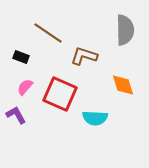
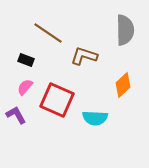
black rectangle: moved 5 px right, 3 px down
orange diamond: rotated 65 degrees clockwise
red square: moved 3 px left, 6 px down
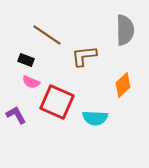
brown line: moved 1 px left, 2 px down
brown L-shape: rotated 24 degrees counterclockwise
pink semicircle: moved 6 px right, 5 px up; rotated 108 degrees counterclockwise
red square: moved 2 px down
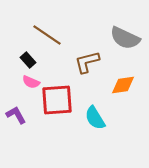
gray semicircle: moved 8 px down; rotated 116 degrees clockwise
brown L-shape: moved 3 px right, 6 px down; rotated 8 degrees counterclockwise
black rectangle: moved 2 px right; rotated 28 degrees clockwise
orange diamond: rotated 35 degrees clockwise
red square: moved 2 px up; rotated 28 degrees counterclockwise
cyan semicircle: rotated 55 degrees clockwise
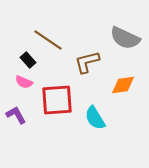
brown line: moved 1 px right, 5 px down
pink semicircle: moved 7 px left
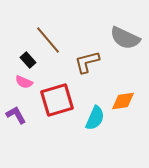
brown line: rotated 16 degrees clockwise
orange diamond: moved 16 px down
red square: rotated 12 degrees counterclockwise
cyan semicircle: rotated 125 degrees counterclockwise
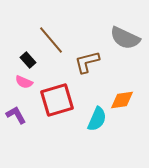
brown line: moved 3 px right
orange diamond: moved 1 px left, 1 px up
cyan semicircle: moved 2 px right, 1 px down
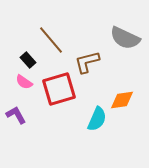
pink semicircle: rotated 12 degrees clockwise
red square: moved 2 px right, 11 px up
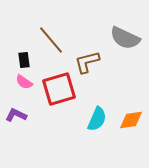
black rectangle: moved 4 px left; rotated 35 degrees clockwise
orange diamond: moved 9 px right, 20 px down
purple L-shape: rotated 35 degrees counterclockwise
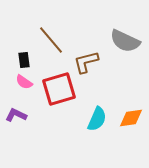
gray semicircle: moved 3 px down
brown L-shape: moved 1 px left
orange diamond: moved 2 px up
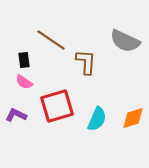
brown line: rotated 16 degrees counterclockwise
brown L-shape: rotated 108 degrees clockwise
red square: moved 2 px left, 17 px down
orange diamond: moved 2 px right; rotated 10 degrees counterclockwise
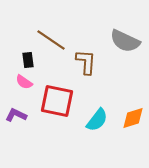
black rectangle: moved 4 px right
red square: moved 5 px up; rotated 28 degrees clockwise
cyan semicircle: moved 1 px down; rotated 15 degrees clockwise
